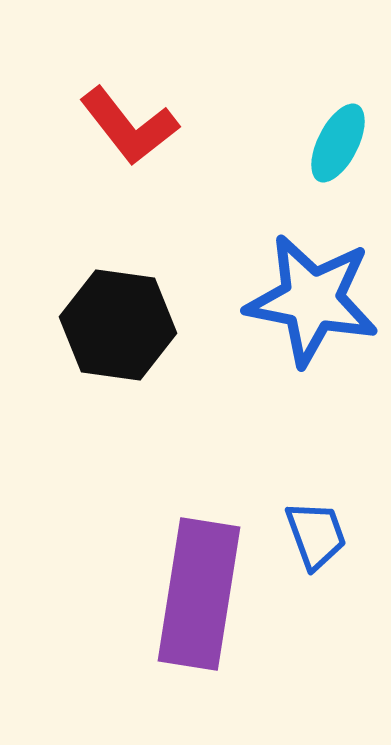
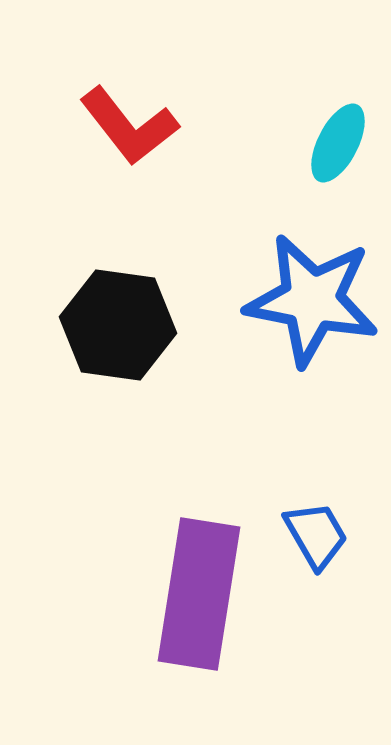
blue trapezoid: rotated 10 degrees counterclockwise
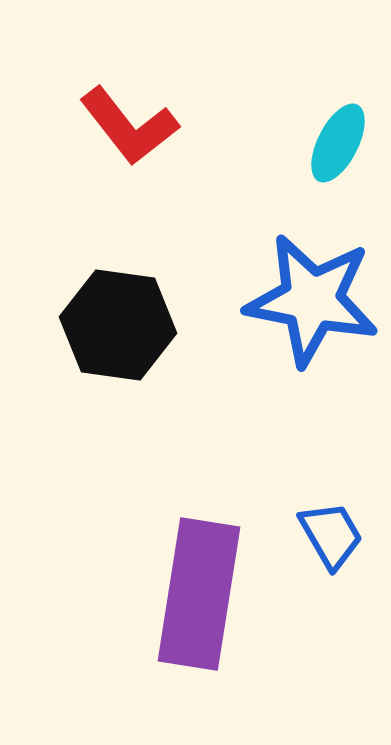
blue trapezoid: moved 15 px right
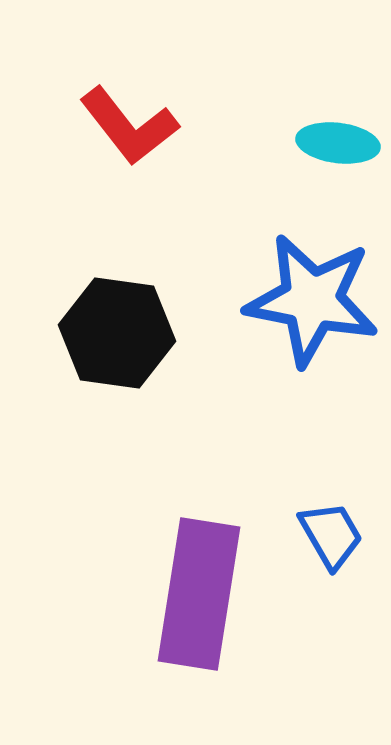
cyan ellipse: rotated 70 degrees clockwise
black hexagon: moved 1 px left, 8 px down
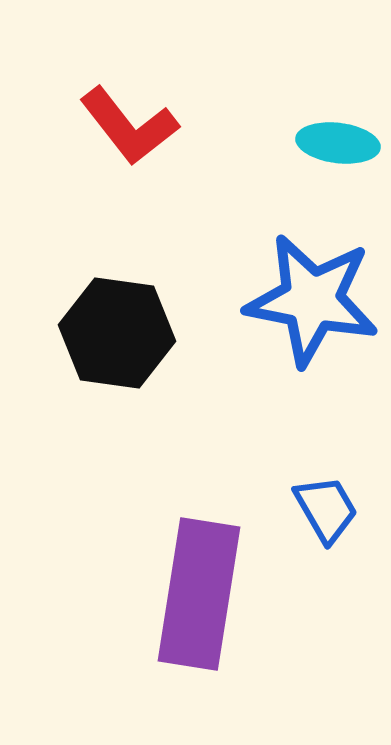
blue trapezoid: moved 5 px left, 26 px up
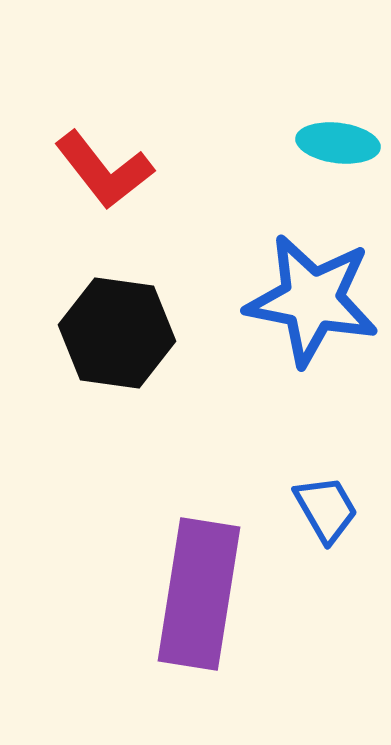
red L-shape: moved 25 px left, 44 px down
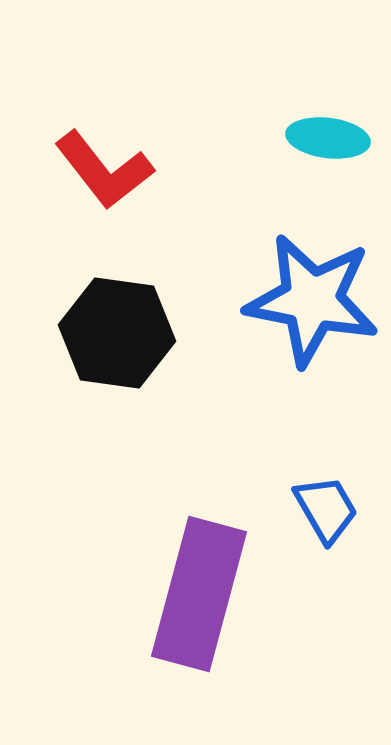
cyan ellipse: moved 10 px left, 5 px up
purple rectangle: rotated 6 degrees clockwise
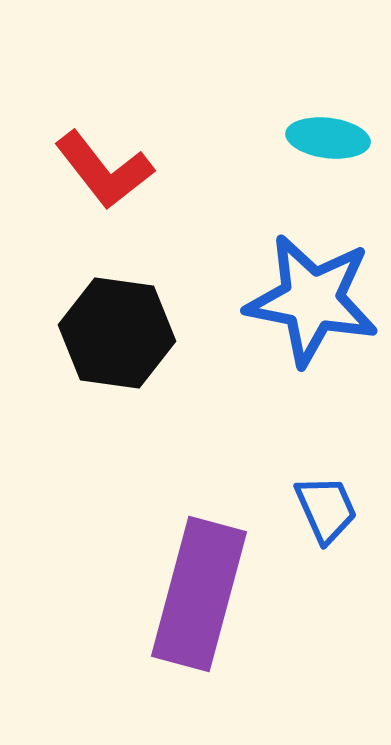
blue trapezoid: rotated 6 degrees clockwise
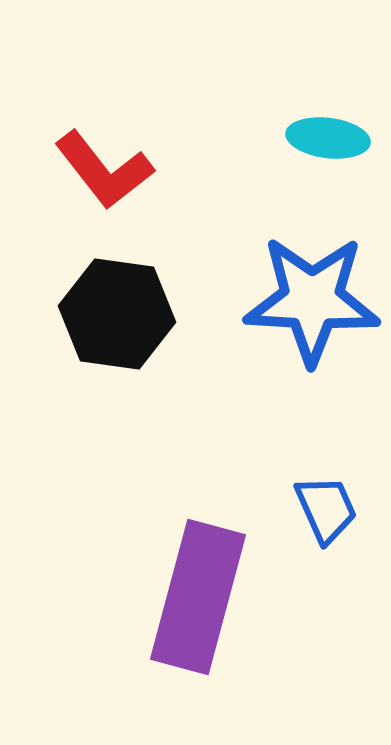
blue star: rotated 8 degrees counterclockwise
black hexagon: moved 19 px up
purple rectangle: moved 1 px left, 3 px down
